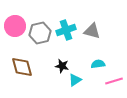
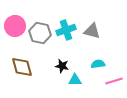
gray hexagon: rotated 25 degrees clockwise
cyan triangle: rotated 32 degrees clockwise
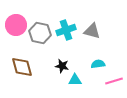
pink circle: moved 1 px right, 1 px up
